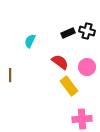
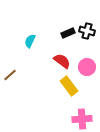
red semicircle: moved 2 px right, 1 px up
brown line: rotated 48 degrees clockwise
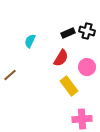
red semicircle: moved 1 px left, 3 px up; rotated 84 degrees clockwise
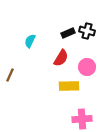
brown line: rotated 24 degrees counterclockwise
yellow rectangle: rotated 54 degrees counterclockwise
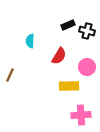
black rectangle: moved 8 px up
cyan semicircle: rotated 24 degrees counterclockwise
red semicircle: moved 2 px left, 2 px up
pink cross: moved 1 px left, 4 px up
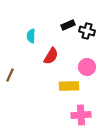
cyan semicircle: moved 1 px right, 5 px up
red semicircle: moved 8 px left
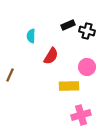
pink cross: rotated 12 degrees counterclockwise
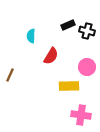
pink cross: rotated 24 degrees clockwise
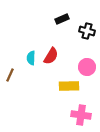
black rectangle: moved 6 px left, 6 px up
cyan semicircle: moved 22 px down
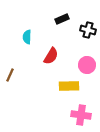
black cross: moved 1 px right, 1 px up
cyan semicircle: moved 4 px left, 21 px up
pink circle: moved 2 px up
